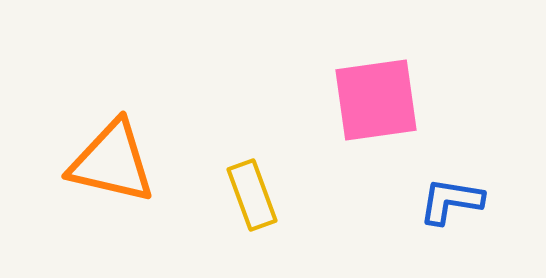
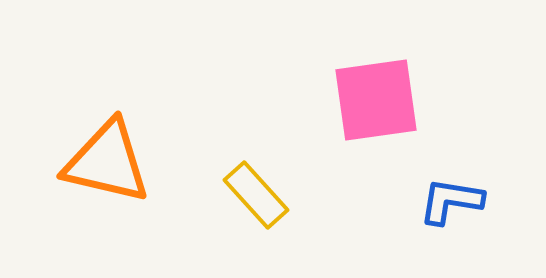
orange triangle: moved 5 px left
yellow rectangle: moved 4 px right; rotated 22 degrees counterclockwise
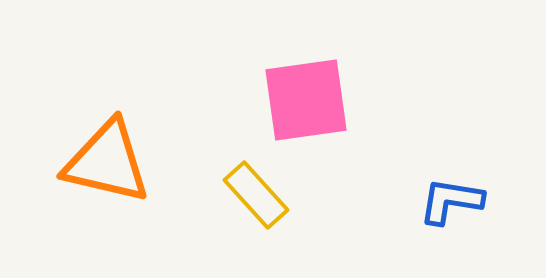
pink square: moved 70 px left
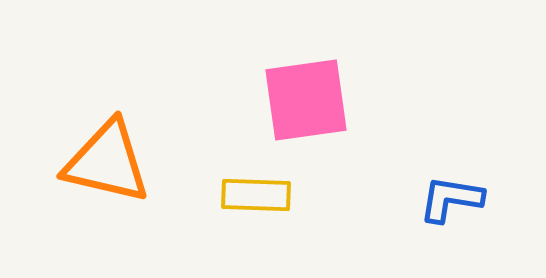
yellow rectangle: rotated 46 degrees counterclockwise
blue L-shape: moved 2 px up
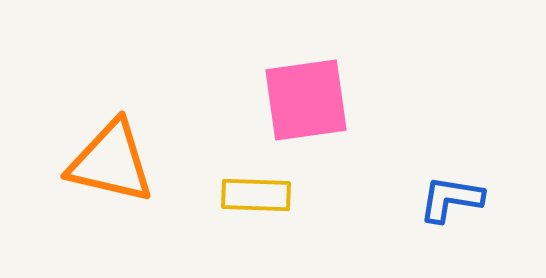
orange triangle: moved 4 px right
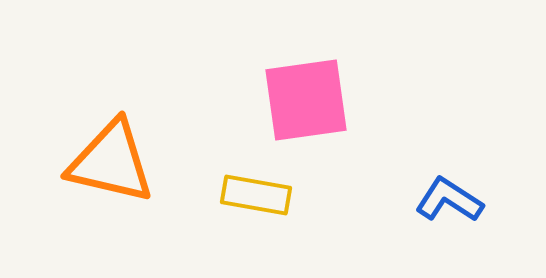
yellow rectangle: rotated 8 degrees clockwise
blue L-shape: moved 2 px left, 1 px down; rotated 24 degrees clockwise
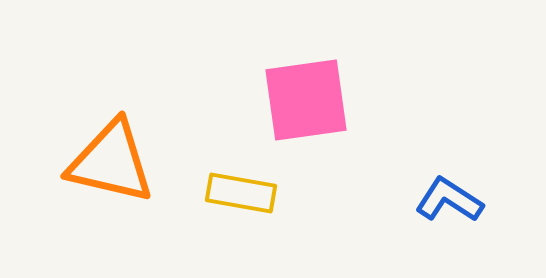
yellow rectangle: moved 15 px left, 2 px up
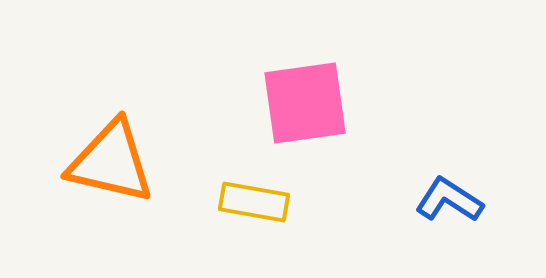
pink square: moved 1 px left, 3 px down
yellow rectangle: moved 13 px right, 9 px down
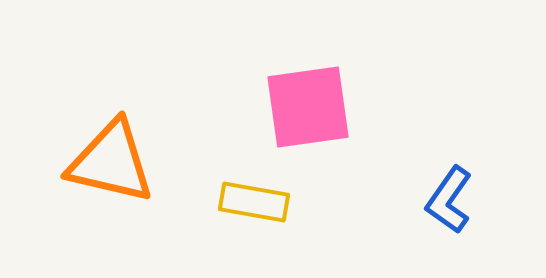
pink square: moved 3 px right, 4 px down
blue L-shape: rotated 88 degrees counterclockwise
